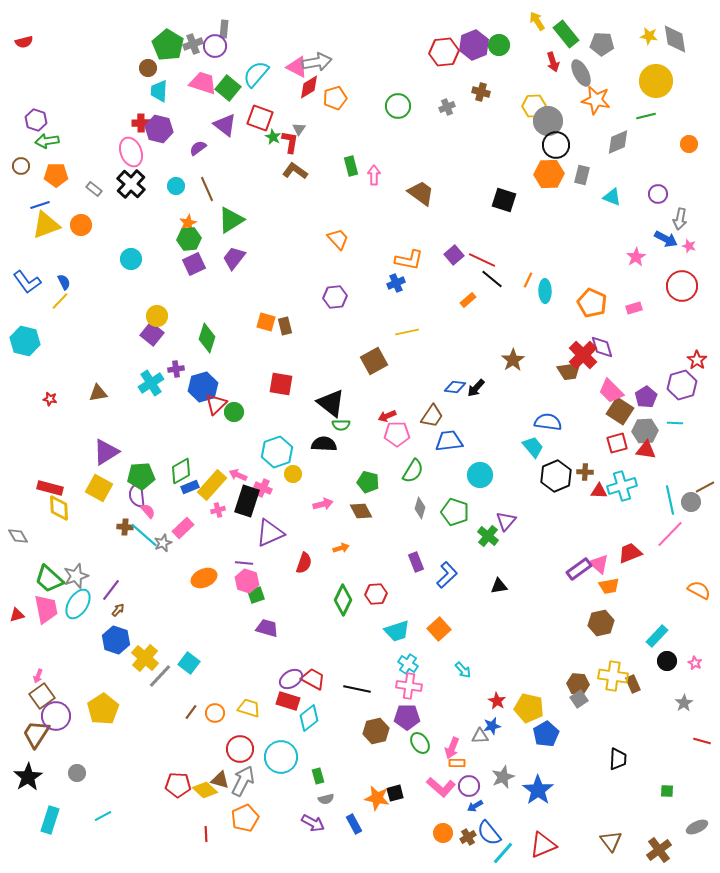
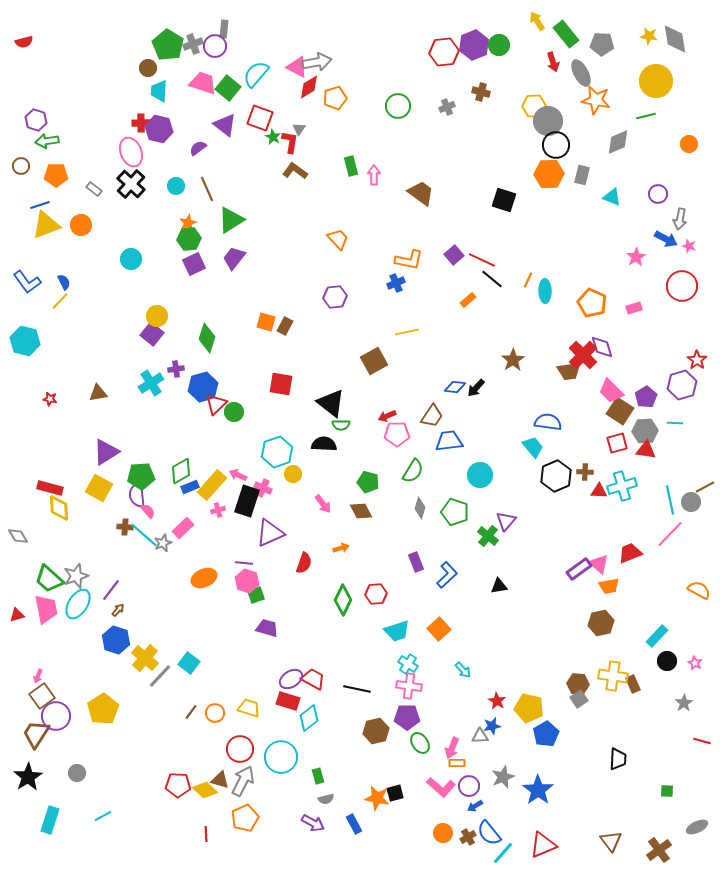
brown rectangle at (285, 326): rotated 42 degrees clockwise
pink arrow at (323, 504): rotated 66 degrees clockwise
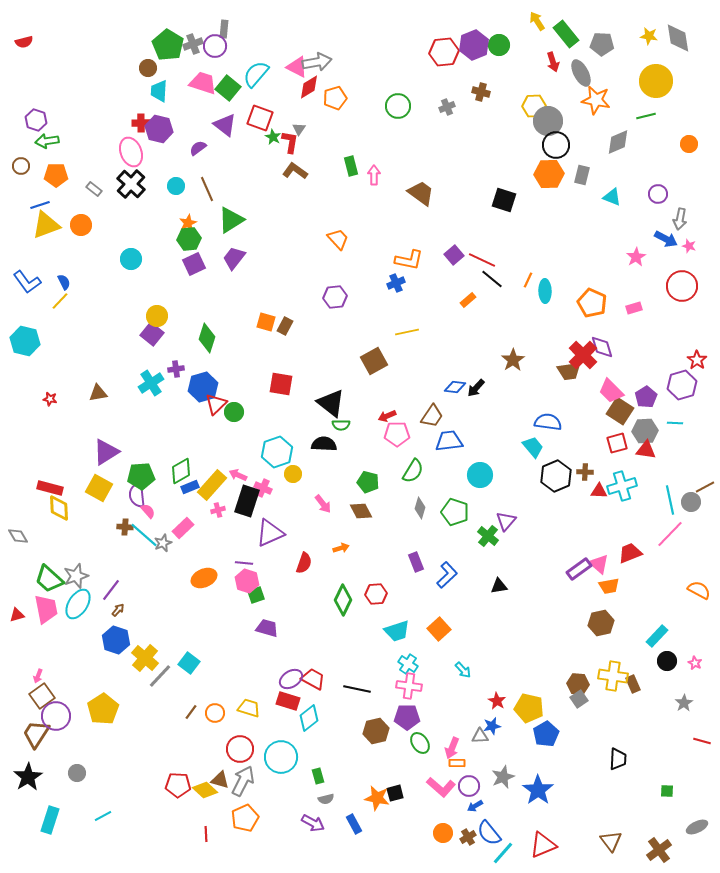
gray diamond at (675, 39): moved 3 px right, 1 px up
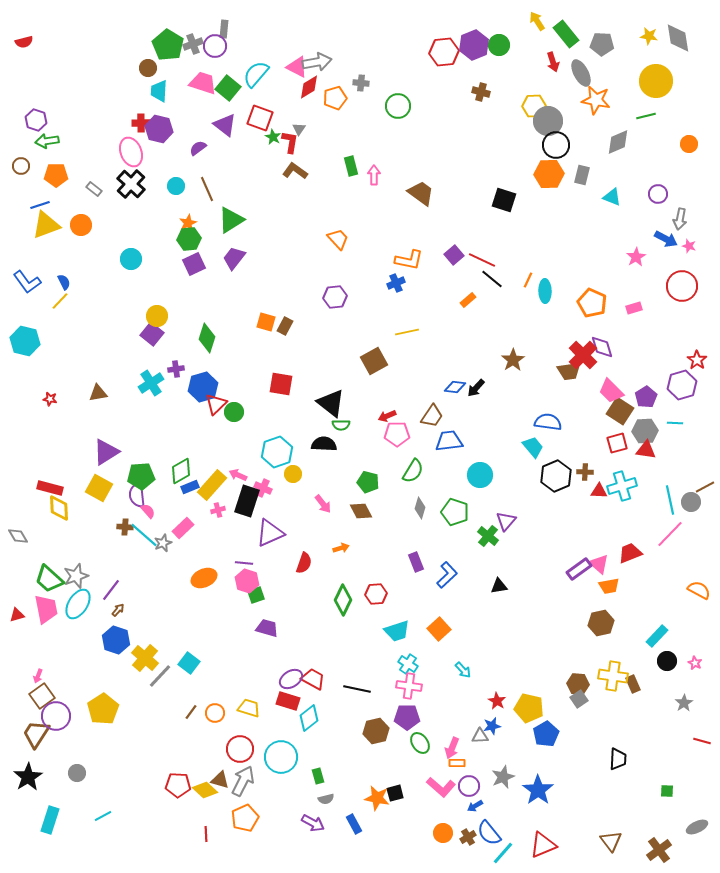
gray cross at (447, 107): moved 86 px left, 24 px up; rotated 28 degrees clockwise
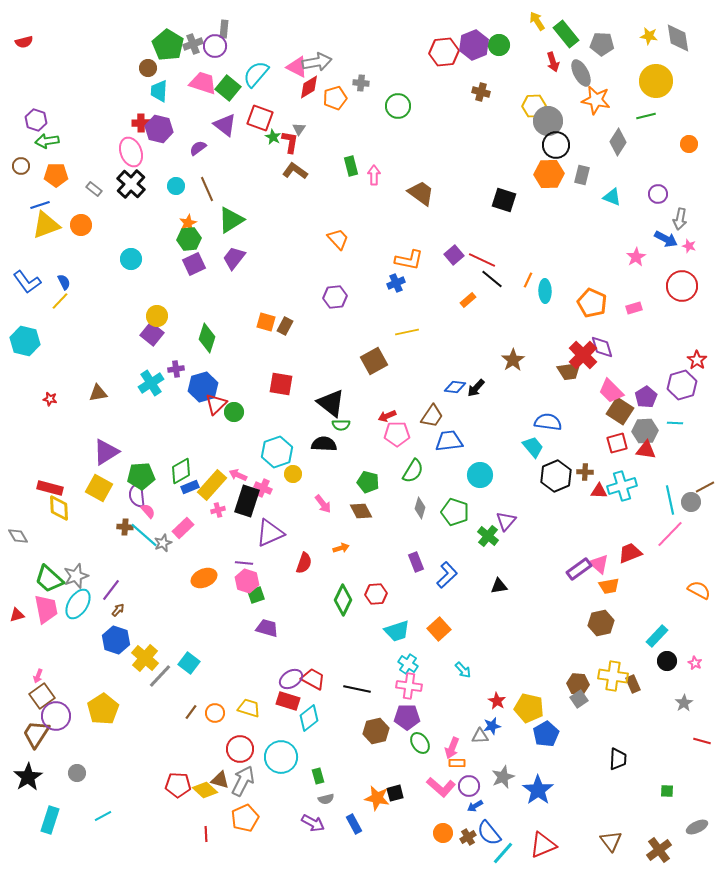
gray diamond at (618, 142): rotated 36 degrees counterclockwise
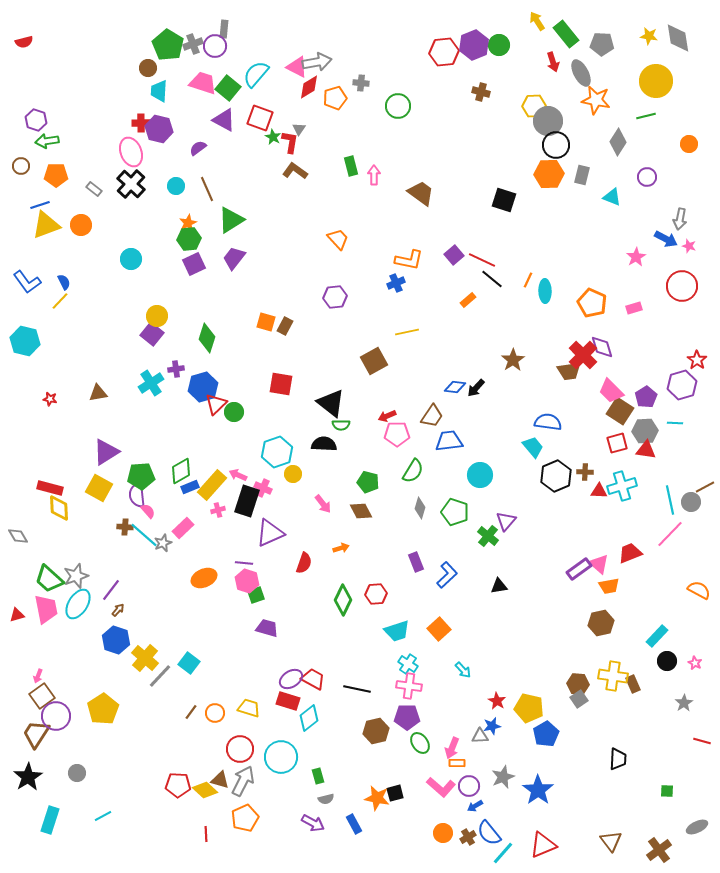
purple triangle at (225, 125): moved 1 px left, 5 px up; rotated 10 degrees counterclockwise
purple circle at (658, 194): moved 11 px left, 17 px up
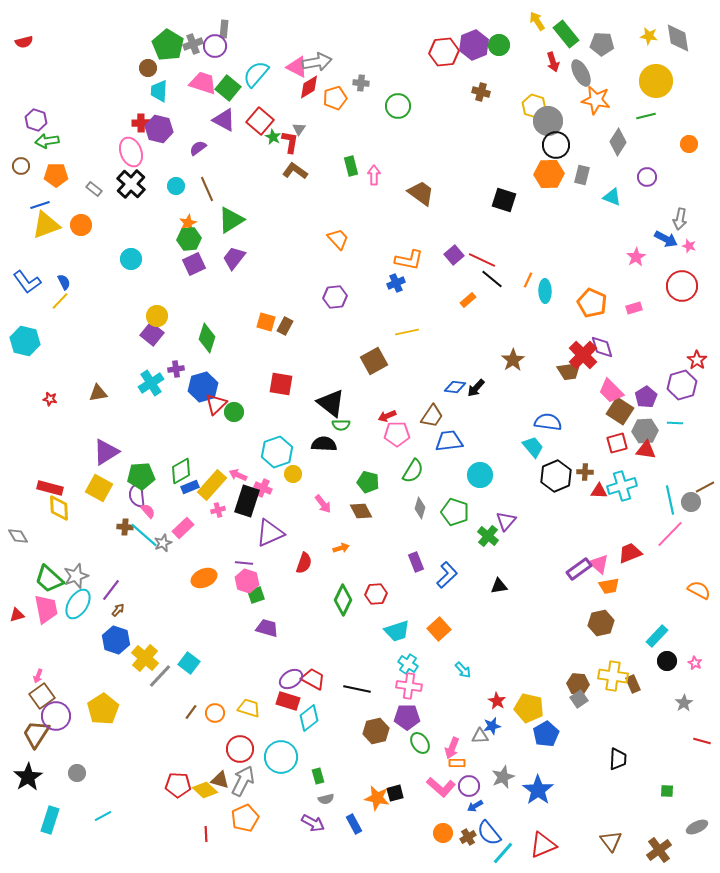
yellow hexagon at (534, 106): rotated 20 degrees clockwise
red square at (260, 118): moved 3 px down; rotated 20 degrees clockwise
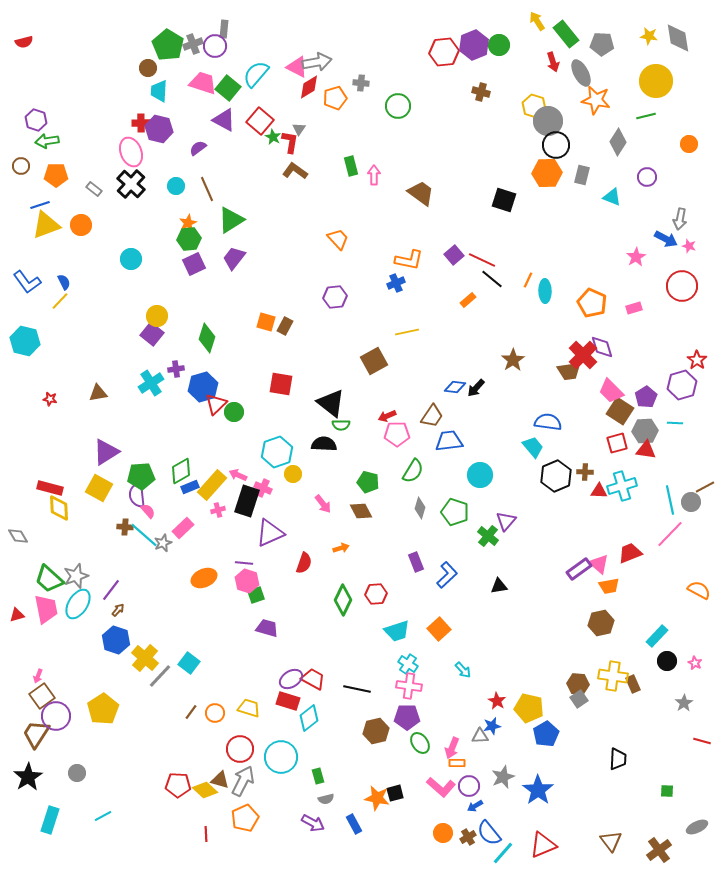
orange hexagon at (549, 174): moved 2 px left, 1 px up
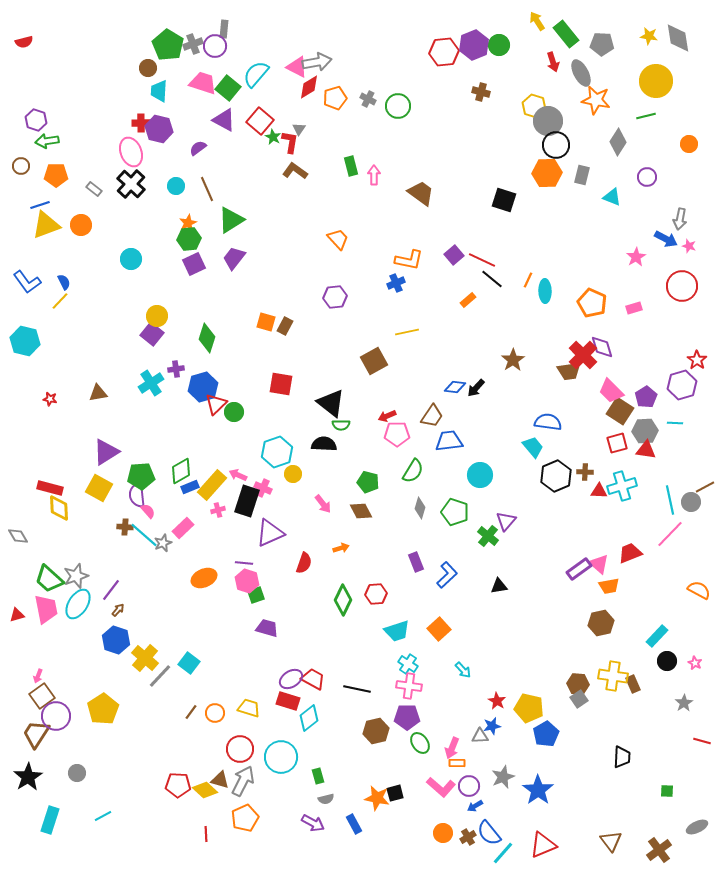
gray cross at (361, 83): moved 7 px right, 16 px down; rotated 21 degrees clockwise
black trapezoid at (618, 759): moved 4 px right, 2 px up
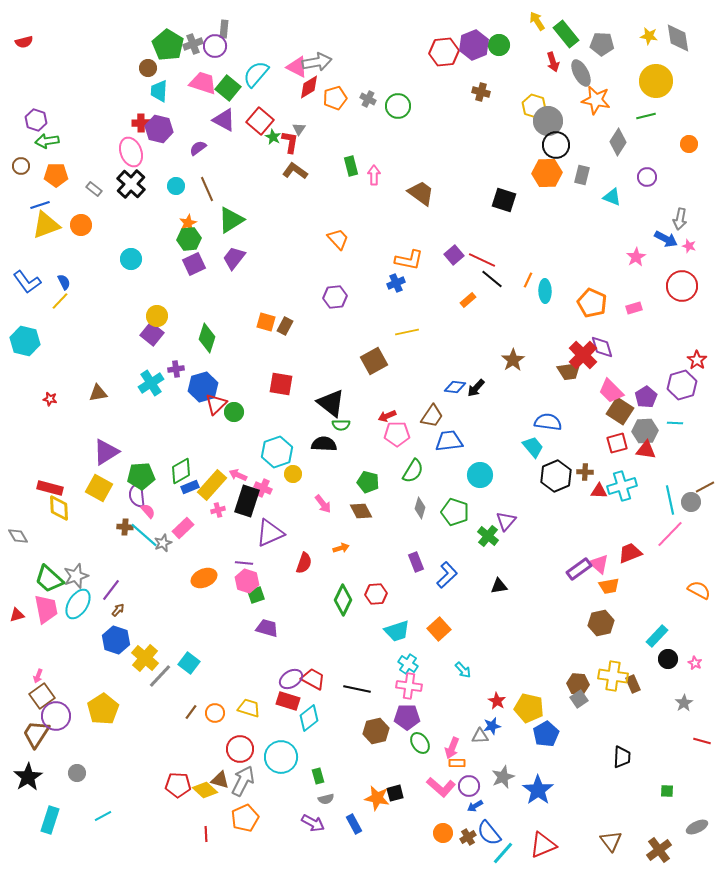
black circle at (667, 661): moved 1 px right, 2 px up
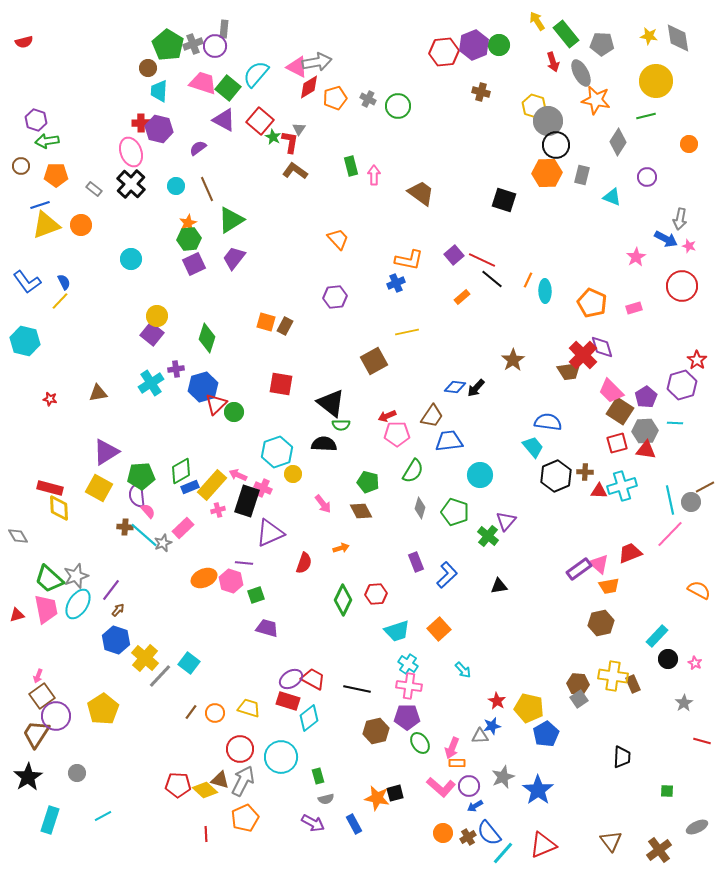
orange rectangle at (468, 300): moved 6 px left, 3 px up
pink hexagon at (247, 581): moved 16 px left
